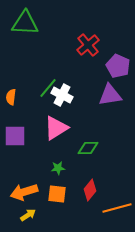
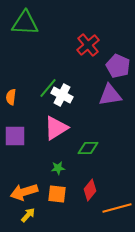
yellow arrow: rotated 14 degrees counterclockwise
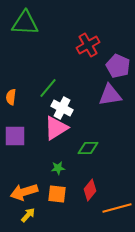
red cross: rotated 10 degrees clockwise
white cross: moved 13 px down
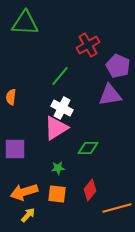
green line: moved 12 px right, 12 px up
purple square: moved 13 px down
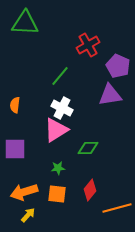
orange semicircle: moved 4 px right, 8 px down
pink triangle: moved 2 px down
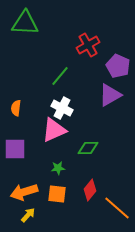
purple triangle: rotated 20 degrees counterclockwise
orange semicircle: moved 1 px right, 3 px down
pink triangle: moved 2 px left; rotated 8 degrees clockwise
orange line: rotated 56 degrees clockwise
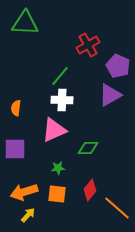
white cross: moved 8 px up; rotated 25 degrees counterclockwise
